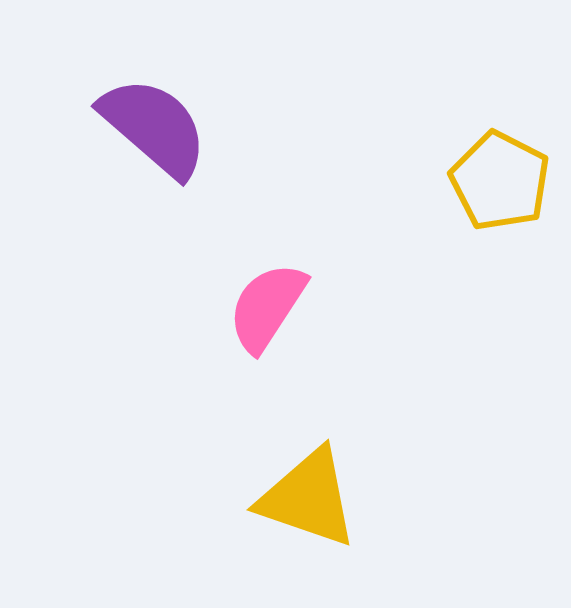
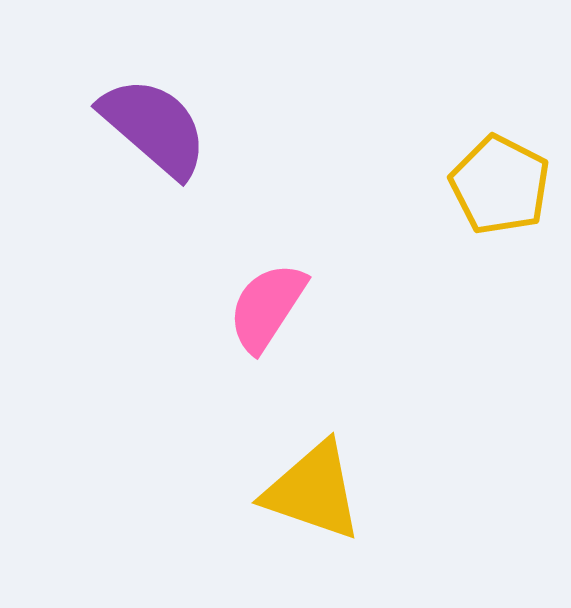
yellow pentagon: moved 4 px down
yellow triangle: moved 5 px right, 7 px up
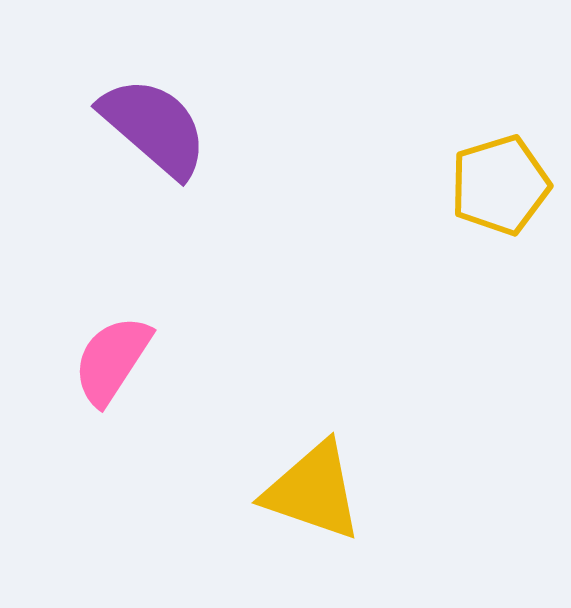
yellow pentagon: rotated 28 degrees clockwise
pink semicircle: moved 155 px left, 53 px down
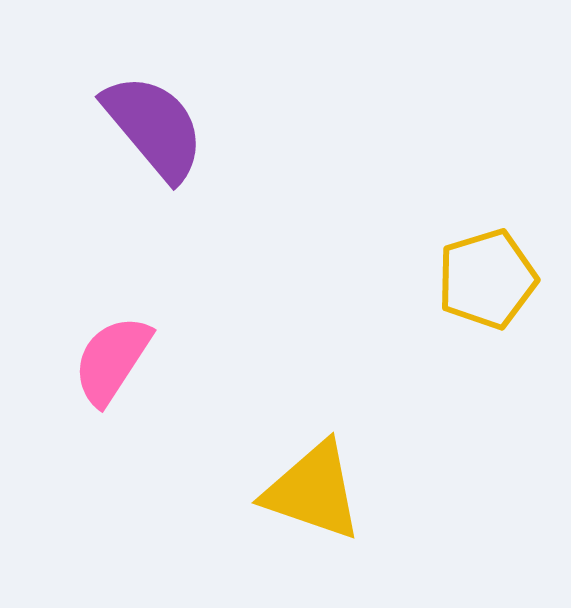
purple semicircle: rotated 9 degrees clockwise
yellow pentagon: moved 13 px left, 94 px down
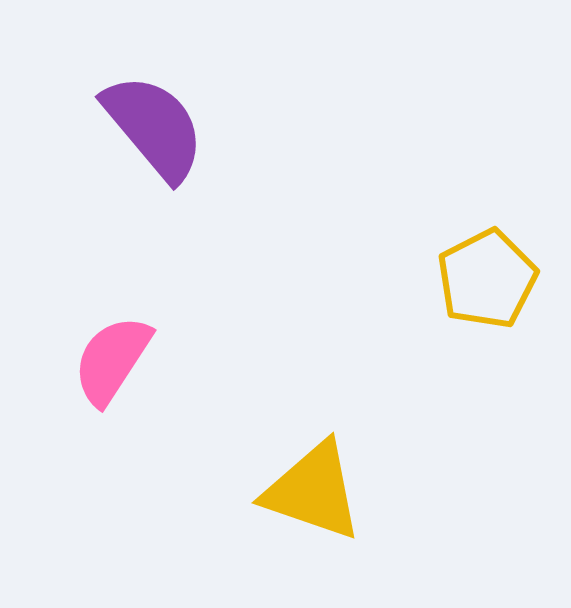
yellow pentagon: rotated 10 degrees counterclockwise
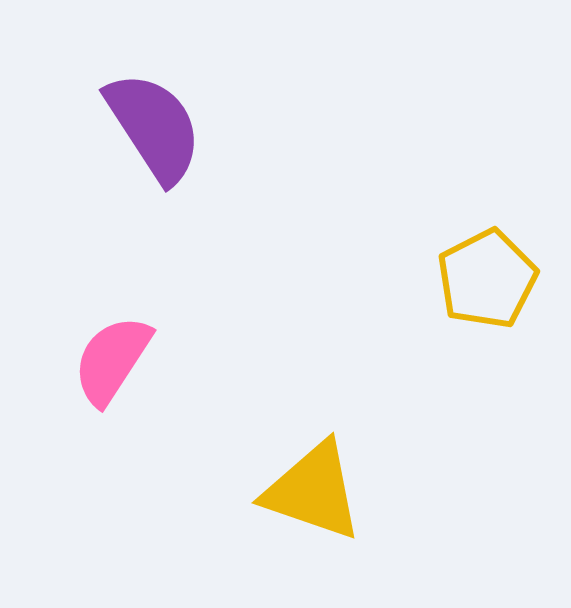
purple semicircle: rotated 7 degrees clockwise
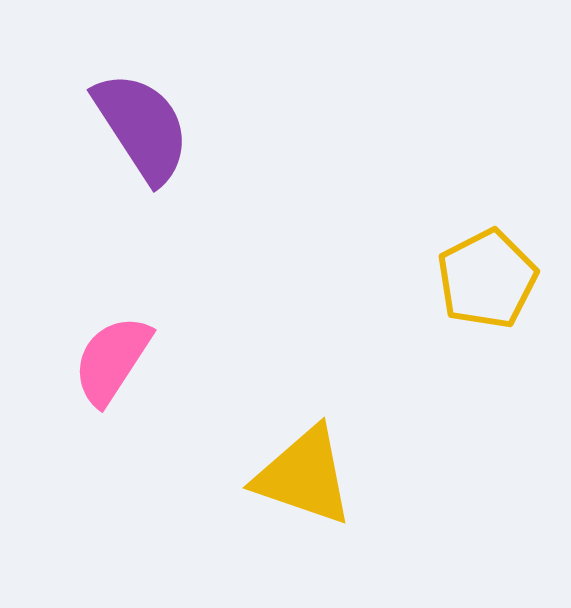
purple semicircle: moved 12 px left
yellow triangle: moved 9 px left, 15 px up
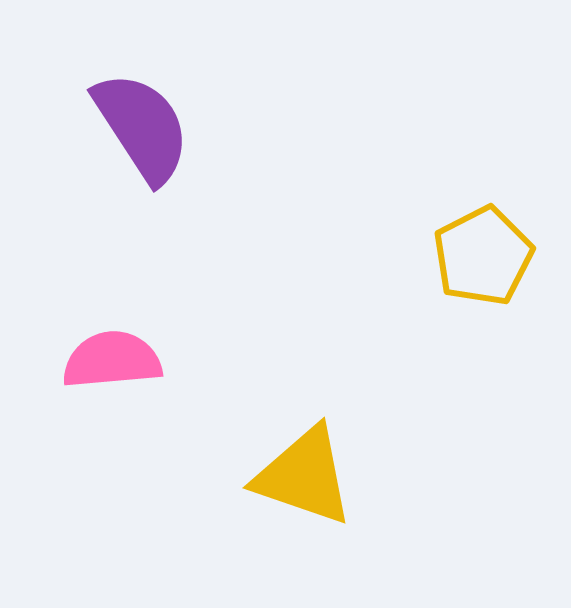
yellow pentagon: moved 4 px left, 23 px up
pink semicircle: rotated 52 degrees clockwise
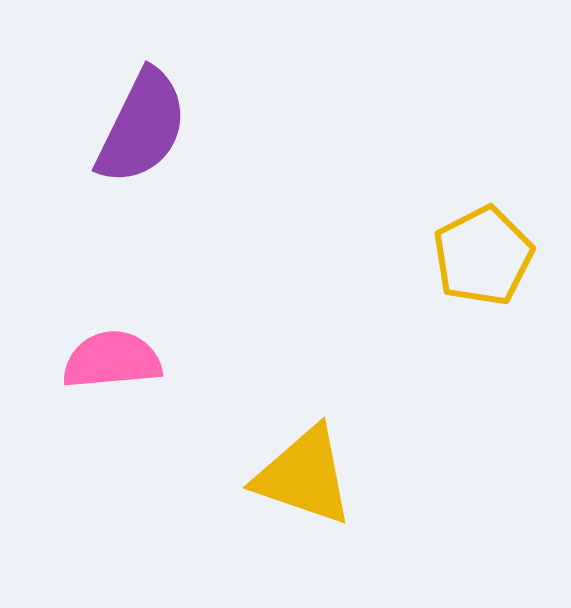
purple semicircle: rotated 59 degrees clockwise
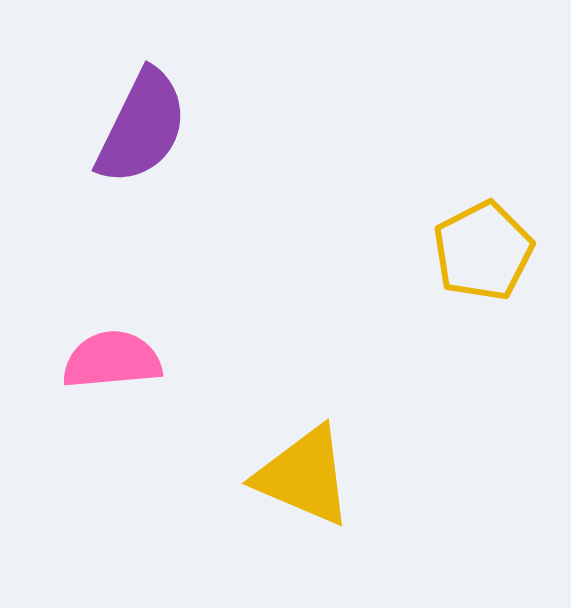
yellow pentagon: moved 5 px up
yellow triangle: rotated 4 degrees clockwise
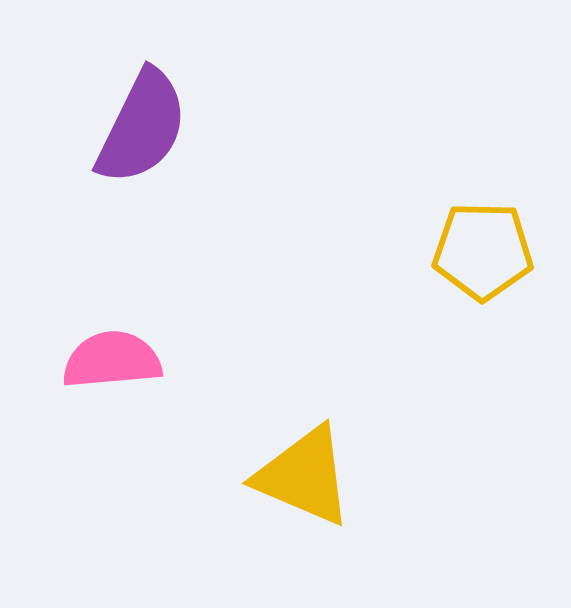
yellow pentagon: rotated 28 degrees clockwise
